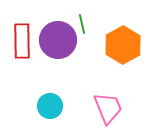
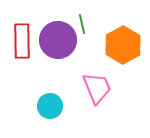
pink trapezoid: moved 11 px left, 20 px up
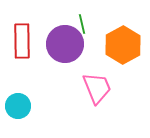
purple circle: moved 7 px right, 4 px down
cyan circle: moved 32 px left
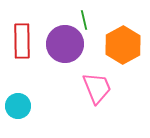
green line: moved 2 px right, 4 px up
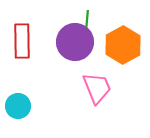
green line: moved 3 px right; rotated 18 degrees clockwise
purple circle: moved 10 px right, 2 px up
